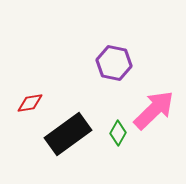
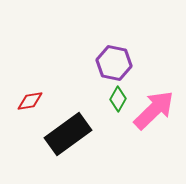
red diamond: moved 2 px up
green diamond: moved 34 px up
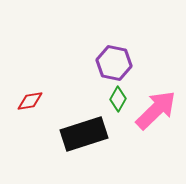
pink arrow: moved 2 px right
black rectangle: moved 16 px right; rotated 18 degrees clockwise
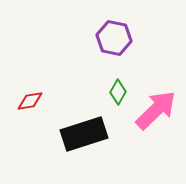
purple hexagon: moved 25 px up
green diamond: moved 7 px up
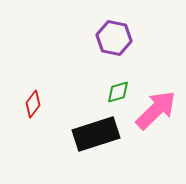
green diamond: rotated 45 degrees clockwise
red diamond: moved 3 px right, 3 px down; rotated 44 degrees counterclockwise
black rectangle: moved 12 px right
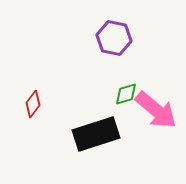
green diamond: moved 8 px right, 2 px down
pink arrow: rotated 84 degrees clockwise
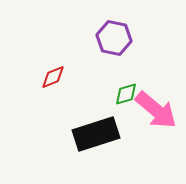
red diamond: moved 20 px right, 27 px up; rotated 32 degrees clockwise
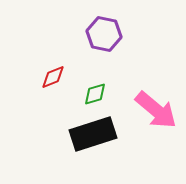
purple hexagon: moved 10 px left, 4 px up
green diamond: moved 31 px left
black rectangle: moved 3 px left
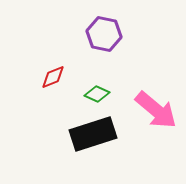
green diamond: moved 2 px right; rotated 40 degrees clockwise
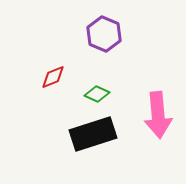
purple hexagon: rotated 12 degrees clockwise
pink arrow: moved 2 px right, 5 px down; rotated 45 degrees clockwise
